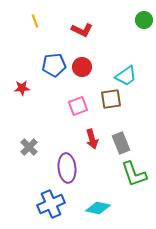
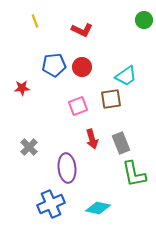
green L-shape: rotated 8 degrees clockwise
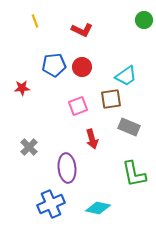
gray rectangle: moved 8 px right, 16 px up; rotated 45 degrees counterclockwise
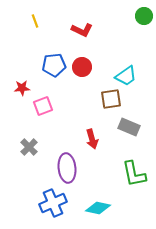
green circle: moved 4 px up
pink square: moved 35 px left
blue cross: moved 2 px right, 1 px up
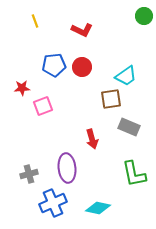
gray cross: moved 27 px down; rotated 30 degrees clockwise
